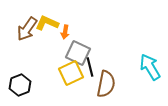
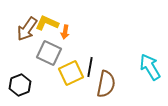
gray square: moved 29 px left
black line: rotated 24 degrees clockwise
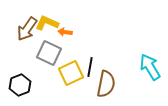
orange arrow: rotated 88 degrees clockwise
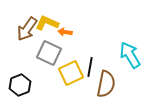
cyan arrow: moved 20 px left, 12 px up
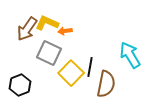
orange arrow: moved 1 px up; rotated 16 degrees counterclockwise
yellow square: rotated 20 degrees counterclockwise
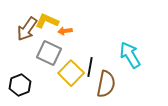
yellow L-shape: moved 2 px up
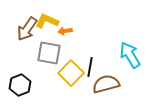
gray square: rotated 15 degrees counterclockwise
brown semicircle: rotated 116 degrees counterclockwise
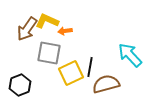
cyan arrow: rotated 12 degrees counterclockwise
yellow square: rotated 20 degrees clockwise
